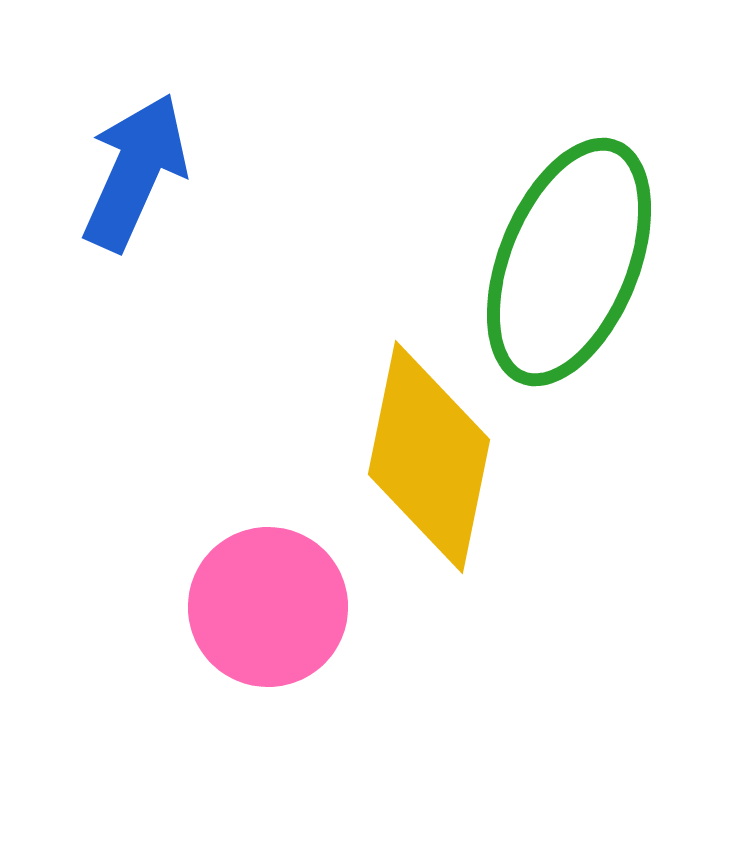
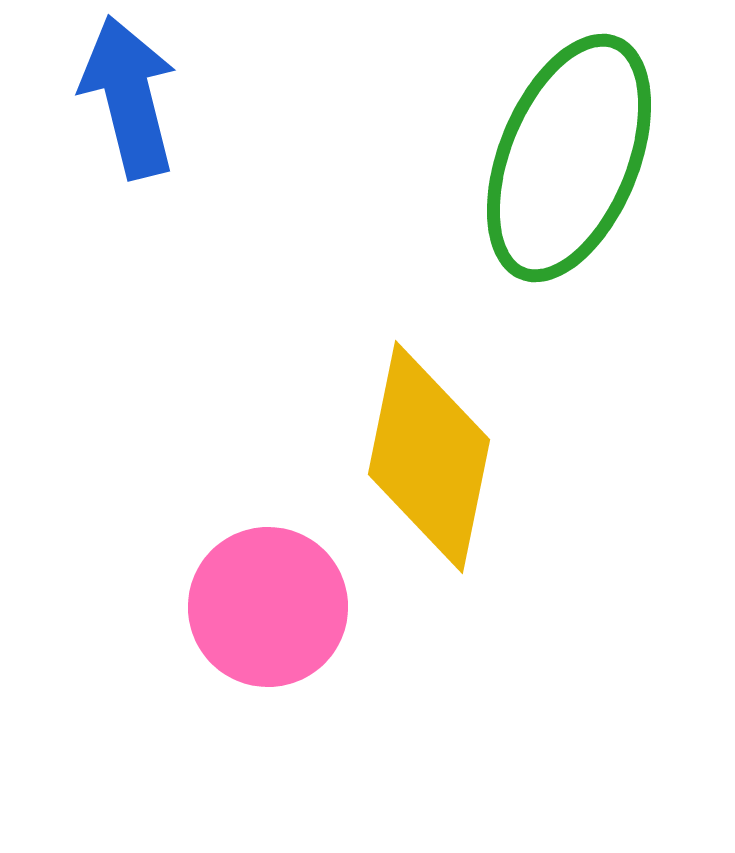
blue arrow: moved 6 px left, 75 px up; rotated 38 degrees counterclockwise
green ellipse: moved 104 px up
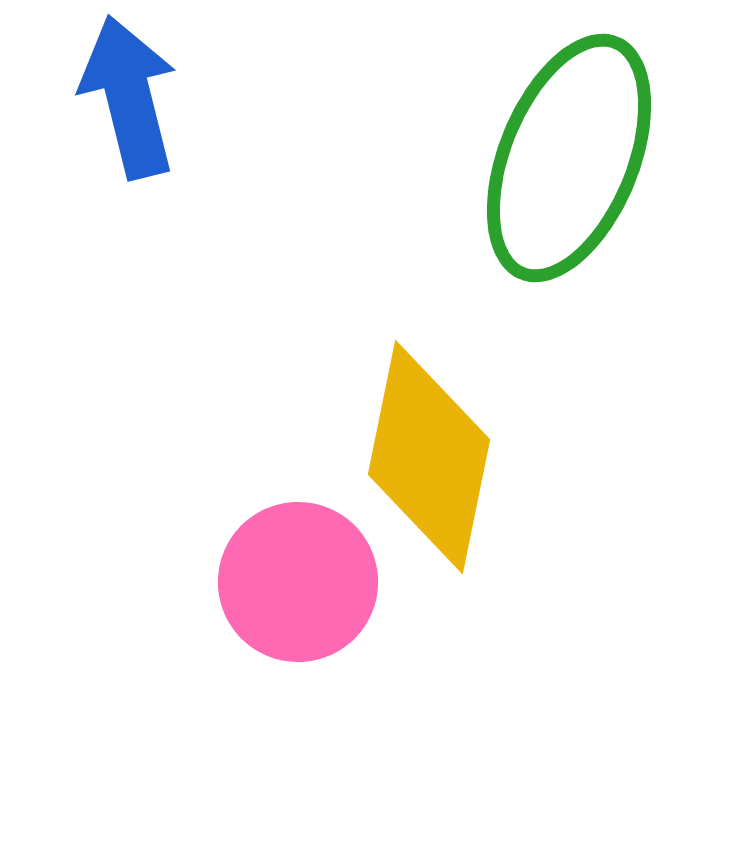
pink circle: moved 30 px right, 25 px up
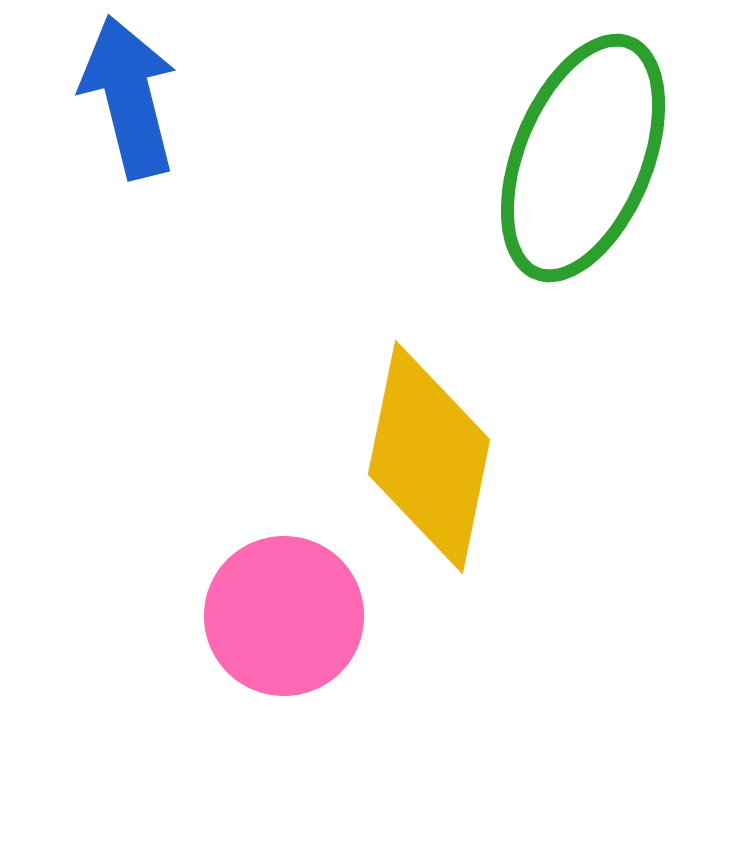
green ellipse: moved 14 px right
pink circle: moved 14 px left, 34 px down
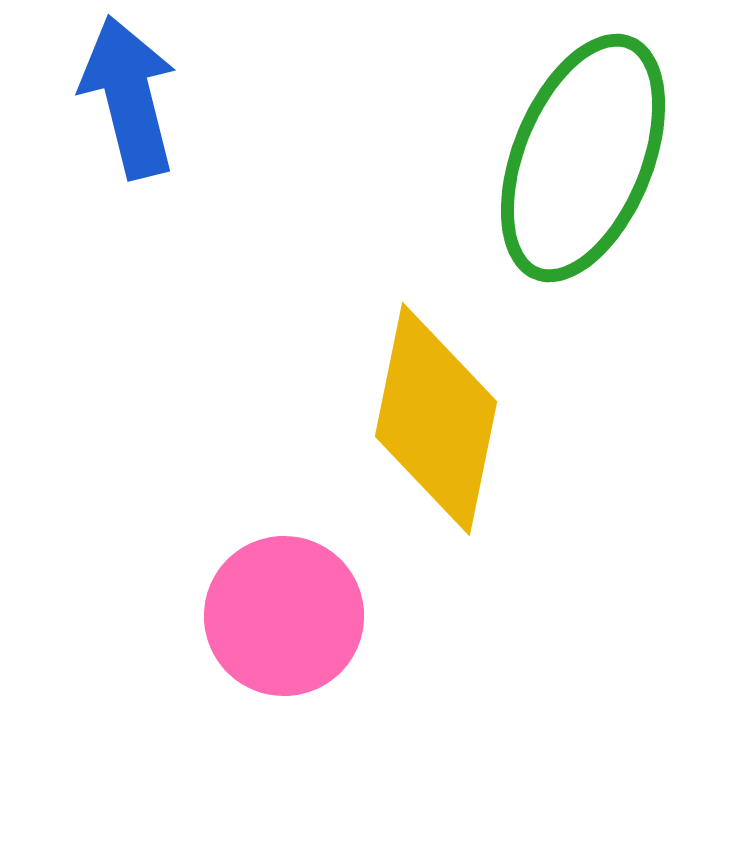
yellow diamond: moved 7 px right, 38 px up
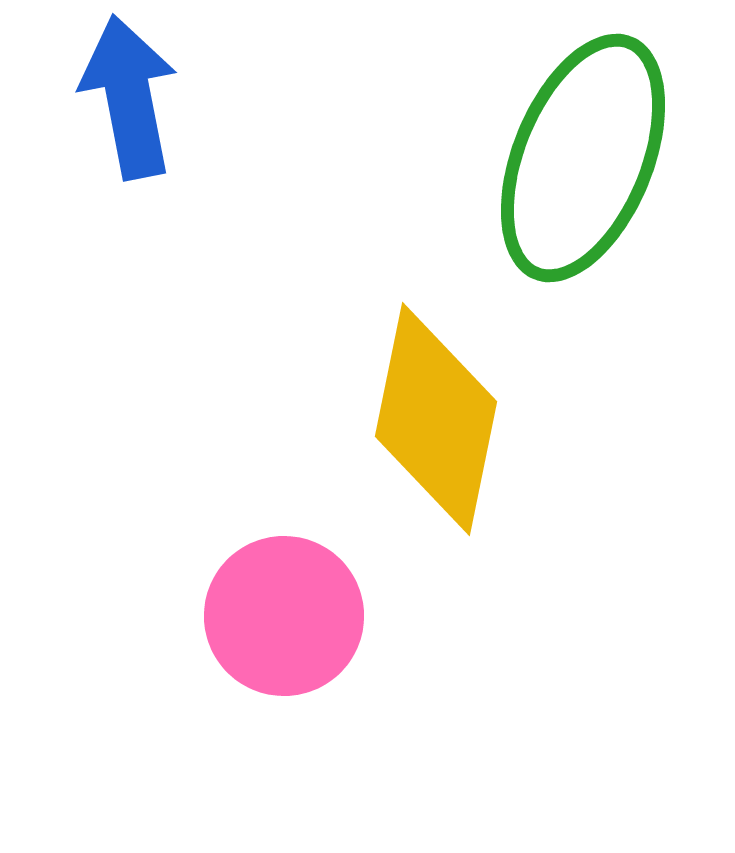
blue arrow: rotated 3 degrees clockwise
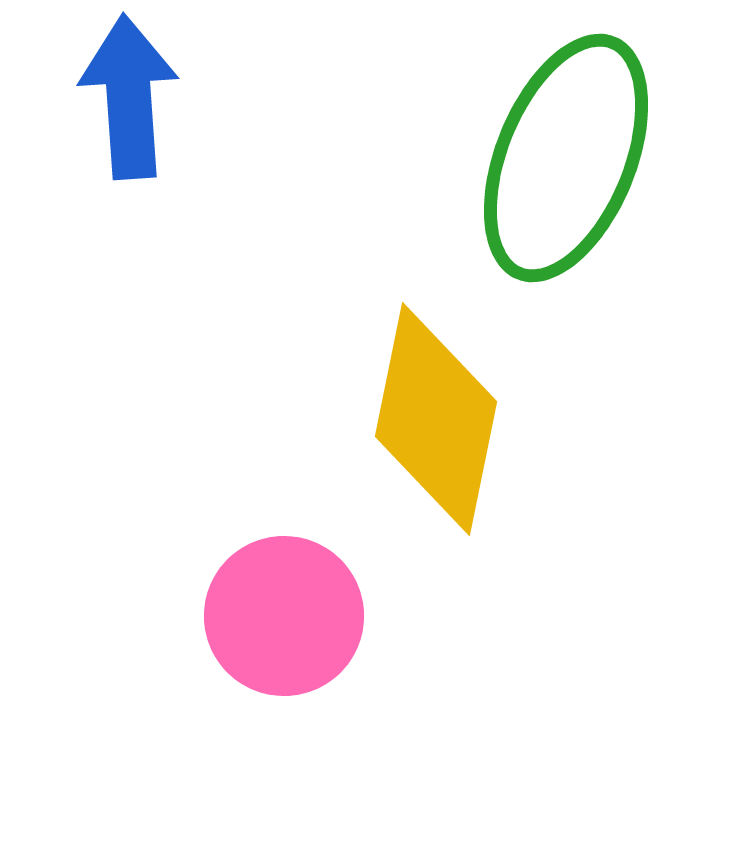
blue arrow: rotated 7 degrees clockwise
green ellipse: moved 17 px left
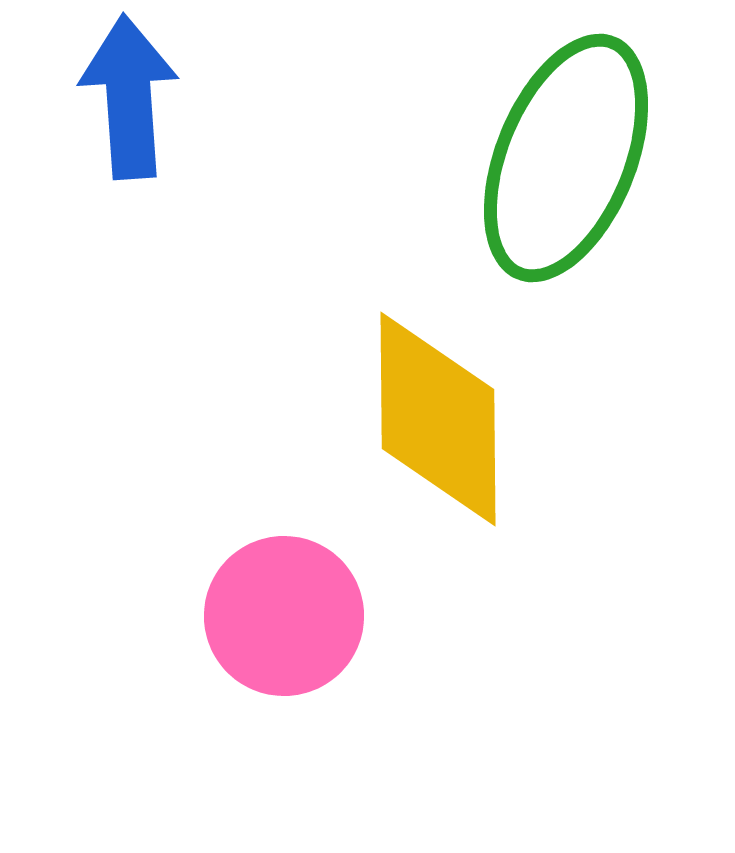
yellow diamond: moved 2 px right; rotated 12 degrees counterclockwise
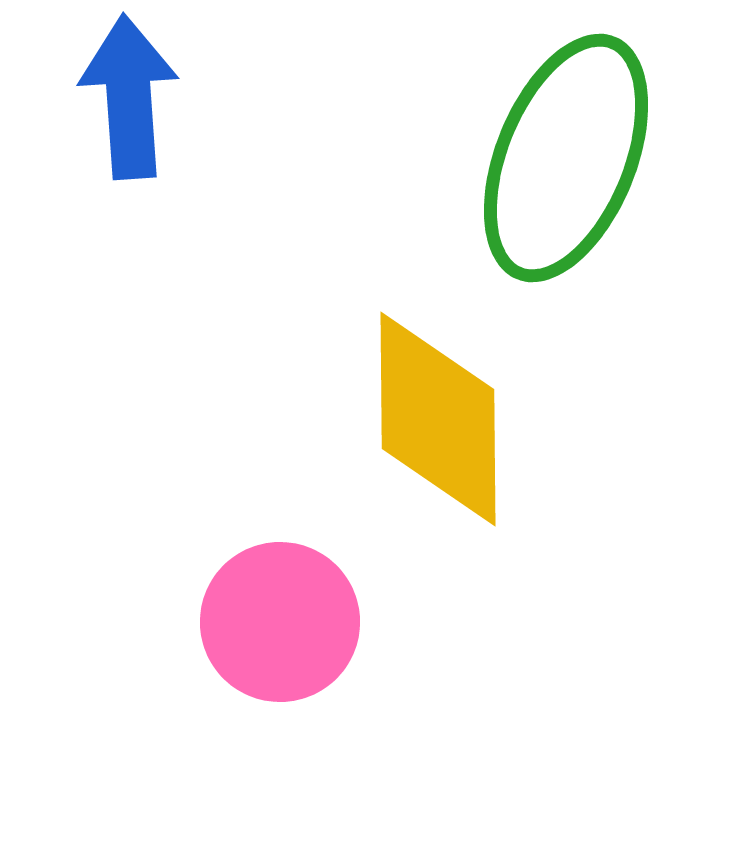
pink circle: moved 4 px left, 6 px down
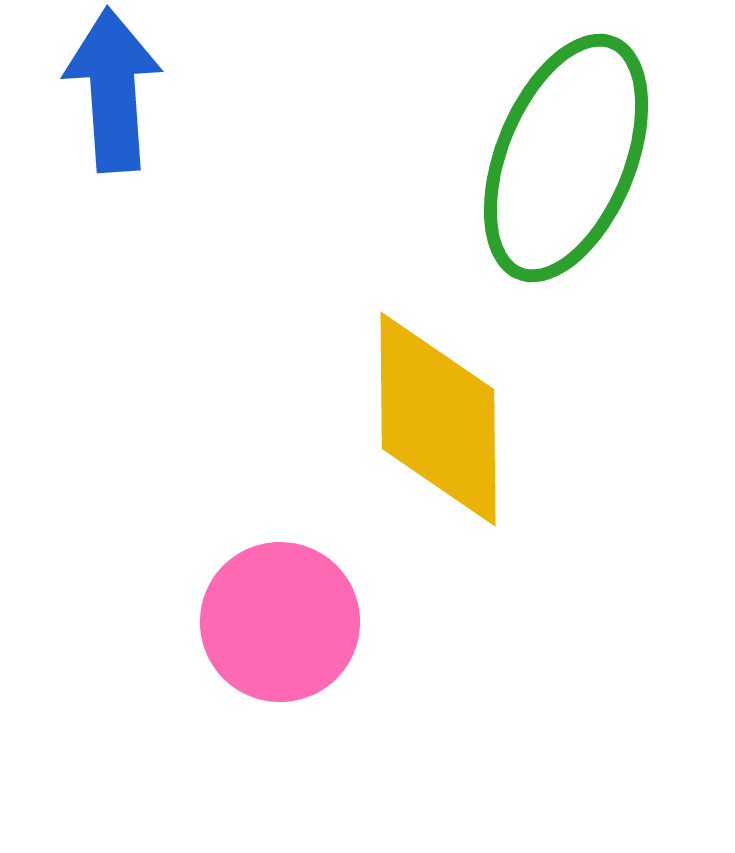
blue arrow: moved 16 px left, 7 px up
